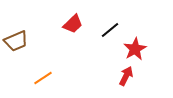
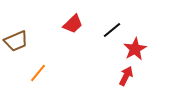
black line: moved 2 px right
orange line: moved 5 px left, 5 px up; rotated 18 degrees counterclockwise
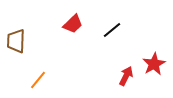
brown trapezoid: rotated 115 degrees clockwise
red star: moved 19 px right, 15 px down
orange line: moved 7 px down
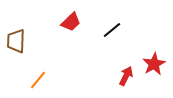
red trapezoid: moved 2 px left, 2 px up
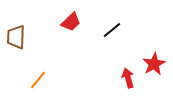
brown trapezoid: moved 4 px up
red arrow: moved 2 px right, 2 px down; rotated 42 degrees counterclockwise
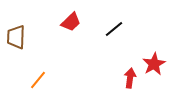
black line: moved 2 px right, 1 px up
red arrow: moved 2 px right; rotated 24 degrees clockwise
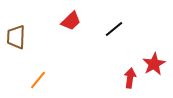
red trapezoid: moved 1 px up
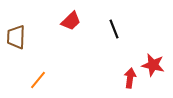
black line: rotated 72 degrees counterclockwise
red star: moved 1 px left, 1 px down; rotated 30 degrees counterclockwise
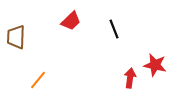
red star: moved 2 px right
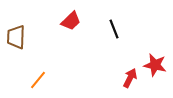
red arrow: rotated 18 degrees clockwise
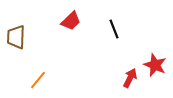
red star: rotated 10 degrees clockwise
